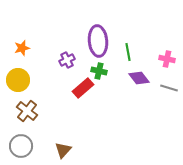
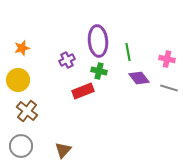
red rectangle: moved 3 px down; rotated 20 degrees clockwise
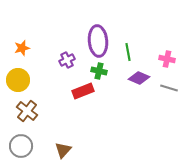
purple diamond: rotated 30 degrees counterclockwise
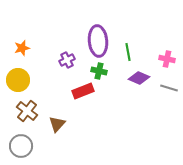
brown triangle: moved 6 px left, 26 px up
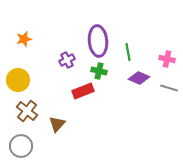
orange star: moved 2 px right, 9 px up
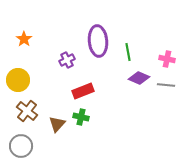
orange star: rotated 21 degrees counterclockwise
green cross: moved 18 px left, 46 px down
gray line: moved 3 px left, 3 px up; rotated 12 degrees counterclockwise
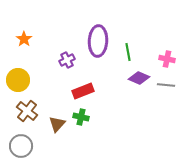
purple ellipse: rotated 8 degrees clockwise
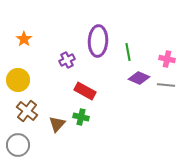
red rectangle: moved 2 px right; rotated 50 degrees clockwise
gray circle: moved 3 px left, 1 px up
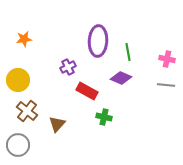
orange star: rotated 28 degrees clockwise
purple cross: moved 1 px right, 7 px down
purple diamond: moved 18 px left
red rectangle: moved 2 px right
green cross: moved 23 px right
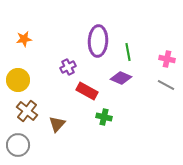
gray line: rotated 24 degrees clockwise
